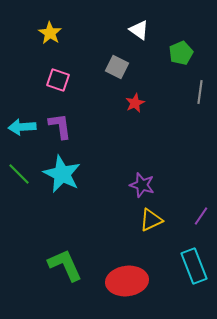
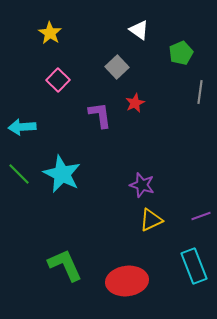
gray square: rotated 20 degrees clockwise
pink square: rotated 25 degrees clockwise
purple L-shape: moved 40 px right, 11 px up
purple line: rotated 36 degrees clockwise
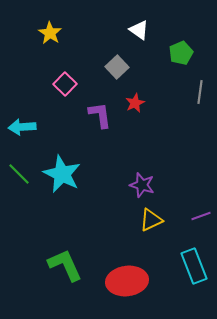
pink square: moved 7 px right, 4 px down
